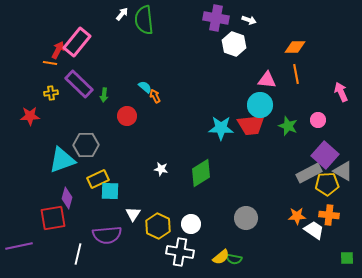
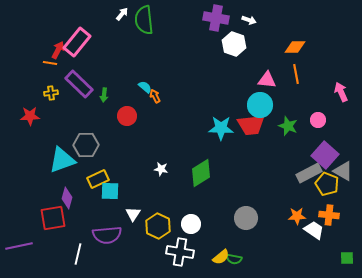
yellow pentagon at (327, 184): rotated 25 degrees clockwise
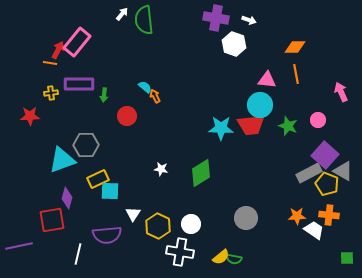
purple rectangle at (79, 84): rotated 44 degrees counterclockwise
red square at (53, 218): moved 1 px left, 2 px down
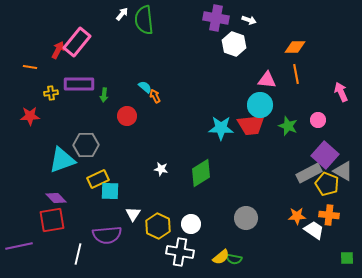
orange line at (50, 63): moved 20 px left, 4 px down
purple diamond at (67, 198): moved 11 px left; rotated 60 degrees counterclockwise
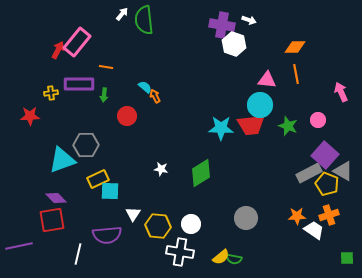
purple cross at (216, 18): moved 6 px right, 7 px down
orange line at (30, 67): moved 76 px right
orange cross at (329, 215): rotated 24 degrees counterclockwise
yellow hexagon at (158, 226): rotated 20 degrees counterclockwise
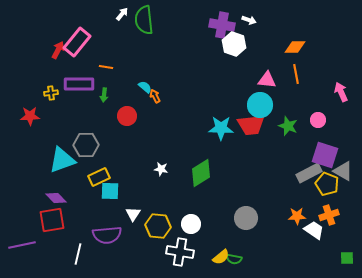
purple square at (325, 155): rotated 24 degrees counterclockwise
yellow rectangle at (98, 179): moved 1 px right, 2 px up
purple line at (19, 246): moved 3 px right, 1 px up
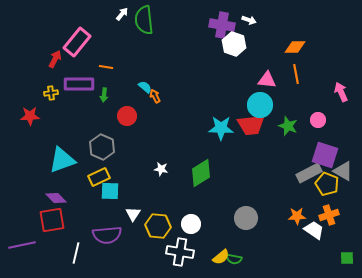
red arrow at (58, 50): moved 3 px left, 9 px down
gray hexagon at (86, 145): moved 16 px right, 2 px down; rotated 25 degrees clockwise
white line at (78, 254): moved 2 px left, 1 px up
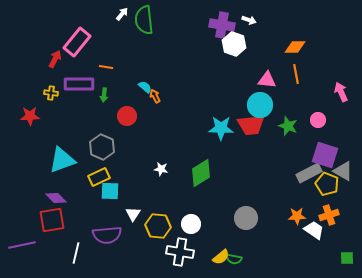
yellow cross at (51, 93): rotated 16 degrees clockwise
